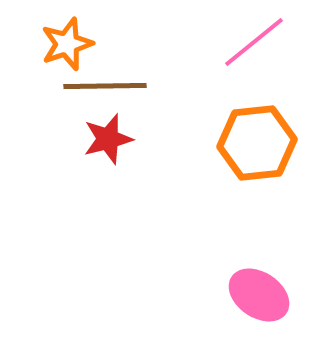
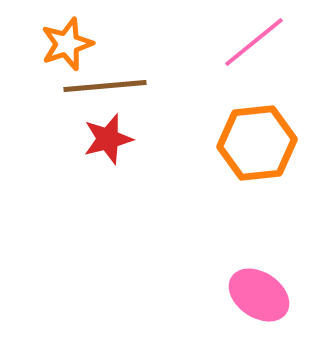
brown line: rotated 4 degrees counterclockwise
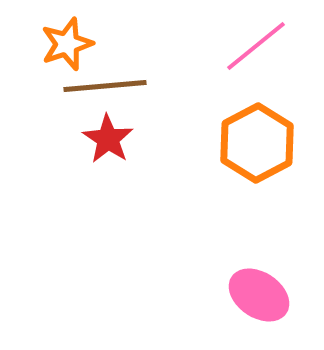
pink line: moved 2 px right, 4 px down
red star: rotated 24 degrees counterclockwise
orange hexagon: rotated 22 degrees counterclockwise
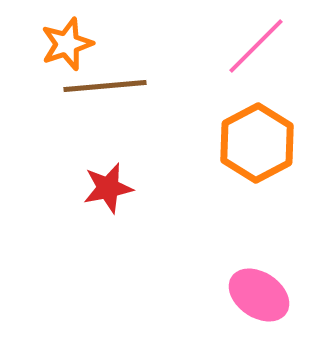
pink line: rotated 6 degrees counterclockwise
red star: moved 49 px down; rotated 27 degrees clockwise
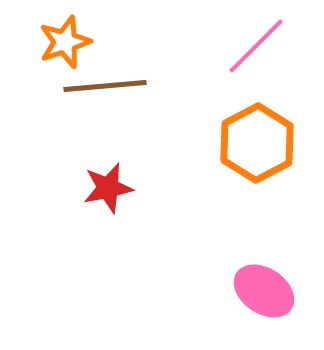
orange star: moved 2 px left, 2 px up
pink ellipse: moved 5 px right, 4 px up
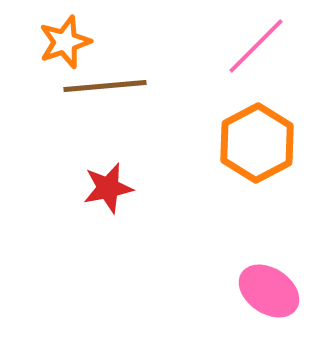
pink ellipse: moved 5 px right
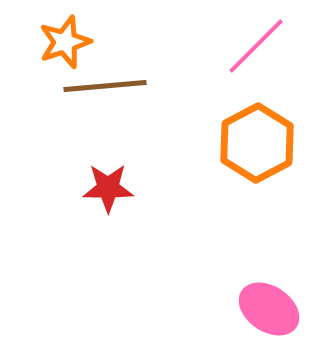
red star: rotated 12 degrees clockwise
pink ellipse: moved 18 px down
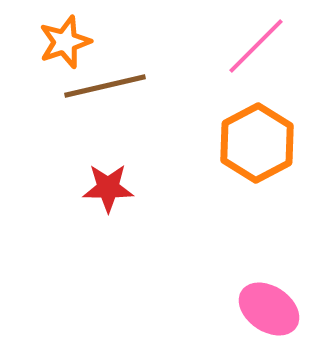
brown line: rotated 8 degrees counterclockwise
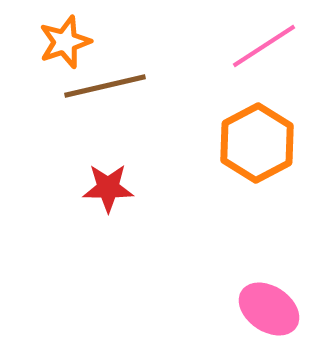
pink line: moved 8 px right; rotated 12 degrees clockwise
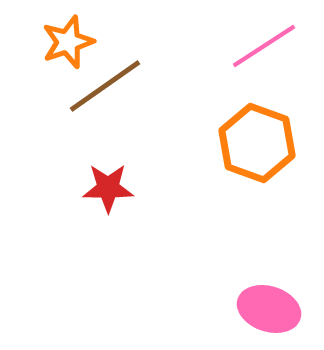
orange star: moved 3 px right
brown line: rotated 22 degrees counterclockwise
orange hexagon: rotated 12 degrees counterclockwise
pink ellipse: rotated 16 degrees counterclockwise
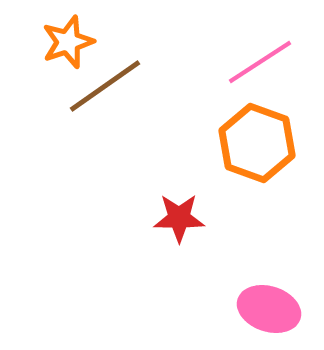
pink line: moved 4 px left, 16 px down
red star: moved 71 px right, 30 px down
